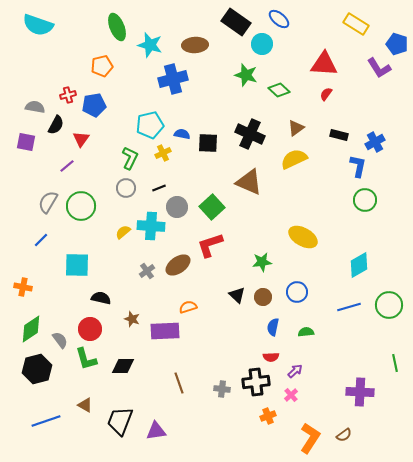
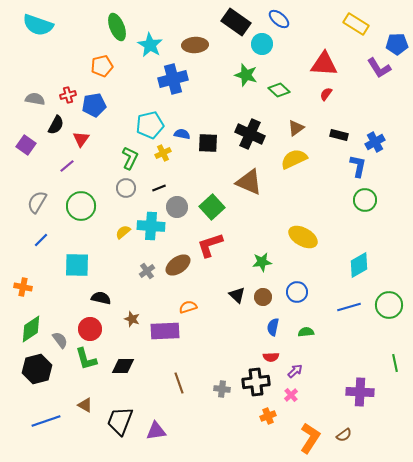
blue pentagon at (397, 44): rotated 20 degrees counterclockwise
cyan star at (150, 45): rotated 15 degrees clockwise
gray semicircle at (35, 107): moved 8 px up
purple square at (26, 142): moved 3 px down; rotated 24 degrees clockwise
gray semicircle at (48, 202): moved 11 px left
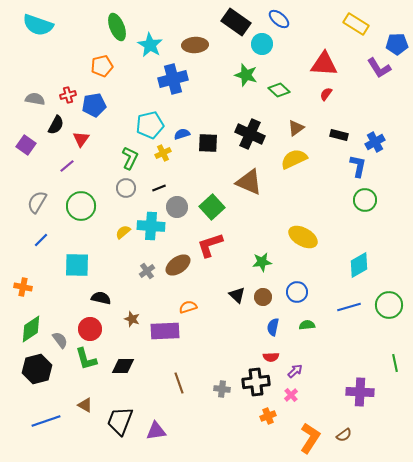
blue semicircle at (182, 134): rotated 28 degrees counterclockwise
green semicircle at (306, 332): moved 1 px right, 7 px up
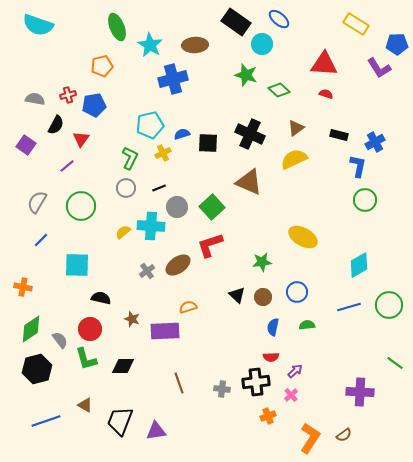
red semicircle at (326, 94): rotated 72 degrees clockwise
green line at (395, 363): rotated 42 degrees counterclockwise
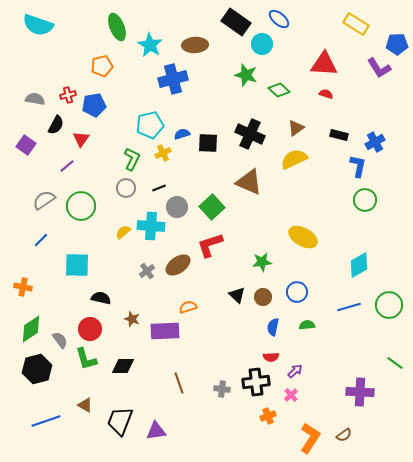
green L-shape at (130, 158): moved 2 px right, 1 px down
gray semicircle at (37, 202): moved 7 px right, 2 px up; rotated 25 degrees clockwise
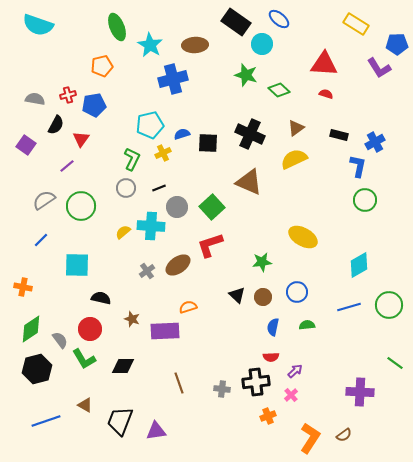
green L-shape at (86, 359): moved 2 px left; rotated 15 degrees counterclockwise
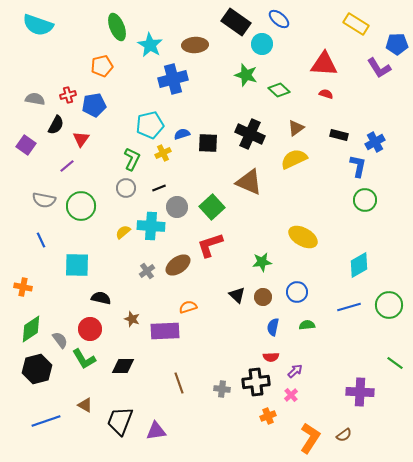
gray semicircle at (44, 200): rotated 135 degrees counterclockwise
blue line at (41, 240): rotated 70 degrees counterclockwise
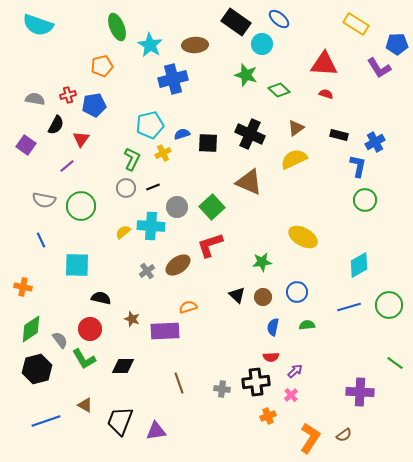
black line at (159, 188): moved 6 px left, 1 px up
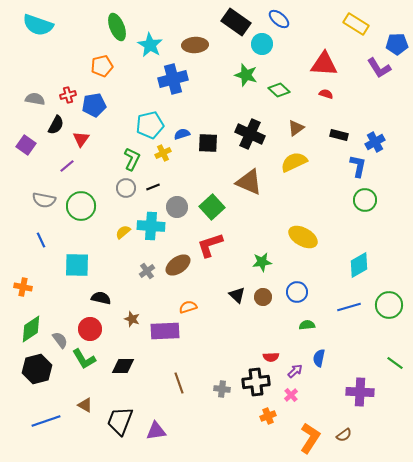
yellow semicircle at (294, 159): moved 3 px down
blue semicircle at (273, 327): moved 46 px right, 31 px down
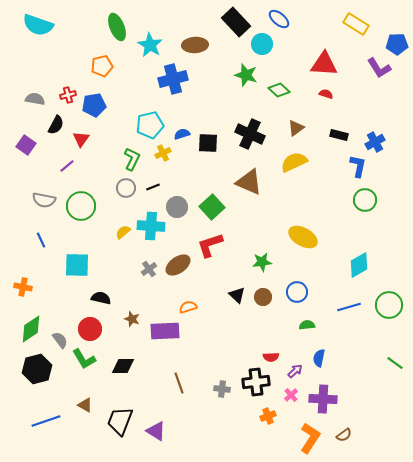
black rectangle at (236, 22): rotated 12 degrees clockwise
gray cross at (147, 271): moved 2 px right, 2 px up
purple cross at (360, 392): moved 37 px left, 7 px down
purple triangle at (156, 431): rotated 40 degrees clockwise
